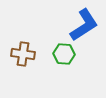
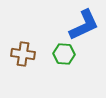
blue L-shape: rotated 8 degrees clockwise
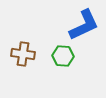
green hexagon: moved 1 px left, 2 px down
